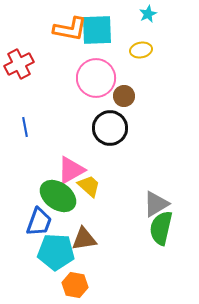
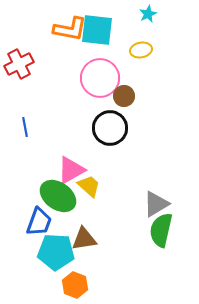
cyan square: rotated 8 degrees clockwise
pink circle: moved 4 px right
green semicircle: moved 2 px down
orange hexagon: rotated 10 degrees clockwise
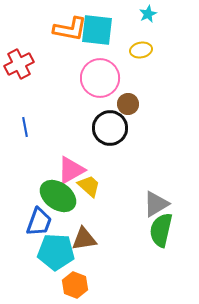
brown circle: moved 4 px right, 8 px down
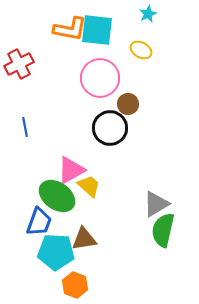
yellow ellipse: rotated 40 degrees clockwise
green ellipse: moved 1 px left
green semicircle: moved 2 px right
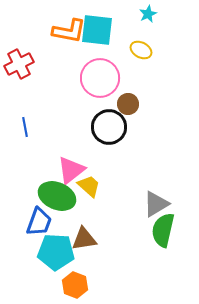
orange L-shape: moved 1 px left, 2 px down
black circle: moved 1 px left, 1 px up
pink triangle: rotated 8 degrees counterclockwise
green ellipse: rotated 12 degrees counterclockwise
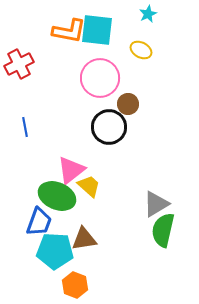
cyan pentagon: moved 1 px left, 1 px up
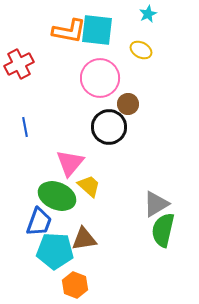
pink triangle: moved 1 px left, 7 px up; rotated 12 degrees counterclockwise
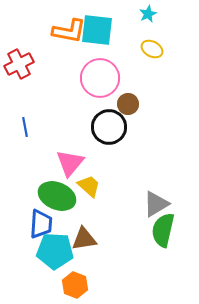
yellow ellipse: moved 11 px right, 1 px up
blue trapezoid: moved 2 px right, 2 px down; rotated 16 degrees counterclockwise
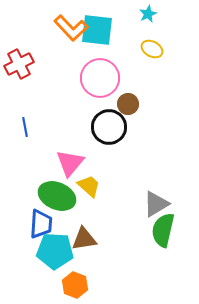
orange L-shape: moved 2 px right, 3 px up; rotated 36 degrees clockwise
